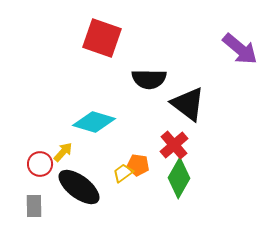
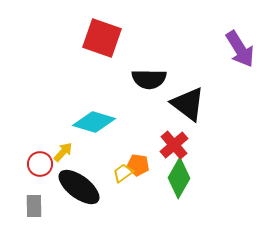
purple arrow: rotated 18 degrees clockwise
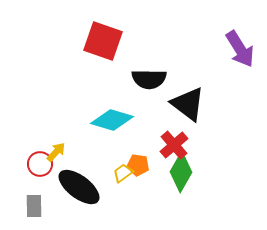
red square: moved 1 px right, 3 px down
cyan diamond: moved 18 px right, 2 px up
yellow arrow: moved 7 px left
green diamond: moved 2 px right, 6 px up
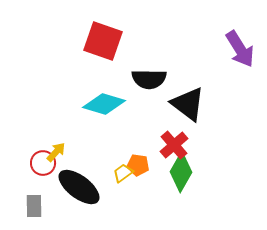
cyan diamond: moved 8 px left, 16 px up
red circle: moved 3 px right, 1 px up
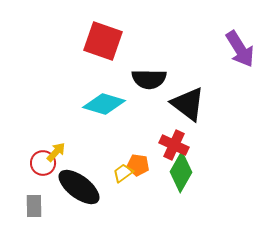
red cross: rotated 24 degrees counterclockwise
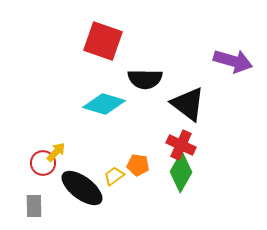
purple arrow: moved 7 px left, 12 px down; rotated 42 degrees counterclockwise
black semicircle: moved 4 px left
red cross: moved 7 px right
yellow trapezoid: moved 9 px left, 3 px down
black ellipse: moved 3 px right, 1 px down
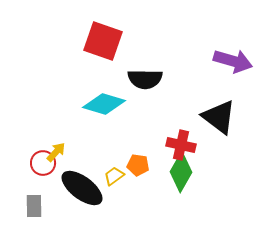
black triangle: moved 31 px right, 13 px down
red cross: rotated 12 degrees counterclockwise
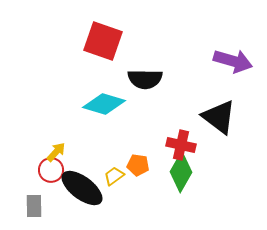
red circle: moved 8 px right, 7 px down
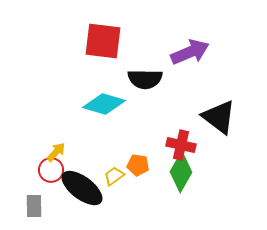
red square: rotated 12 degrees counterclockwise
purple arrow: moved 43 px left, 9 px up; rotated 39 degrees counterclockwise
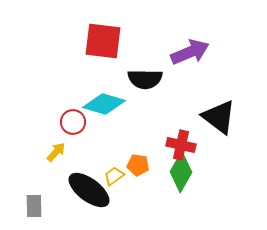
red circle: moved 22 px right, 48 px up
black ellipse: moved 7 px right, 2 px down
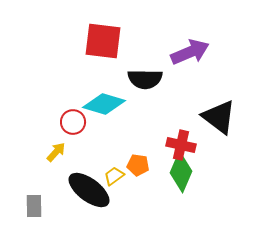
green diamond: rotated 6 degrees counterclockwise
